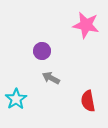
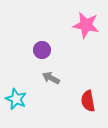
purple circle: moved 1 px up
cyan star: rotated 15 degrees counterclockwise
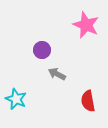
pink star: rotated 12 degrees clockwise
gray arrow: moved 6 px right, 4 px up
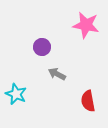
pink star: rotated 12 degrees counterclockwise
purple circle: moved 3 px up
cyan star: moved 5 px up
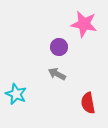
pink star: moved 2 px left, 1 px up
purple circle: moved 17 px right
red semicircle: moved 2 px down
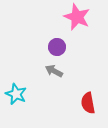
pink star: moved 7 px left, 7 px up; rotated 12 degrees clockwise
purple circle: moved 2 px left
gray arrow: moved 3 px left, 3 px up
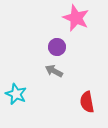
pink star: moved 1 px left, 1 px down
red semicircle: moved 1 px left, 1 px up
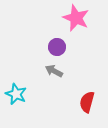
red semicircle: rotated 25 degrees clockwise
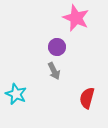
gray arrow: rotated 144 degrees counterclockwise
red semicircle: moved 4 px up
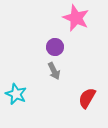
purple circle: moved 2 px left
red semicircle: rotated 15 degrees clockwise
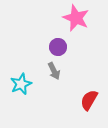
purple circle: moved 3 px right
cyan star: moved 5 px right, 10 px up; rotated 25 degrees clockwise
red semicircle: moved 2 px right, 2 px down
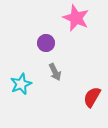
purple circle: moved 12 px left, 4 px up
gray arrow: moved 1 px right, 1 px down
red semicircle: moved 3 px right, 3 px up
